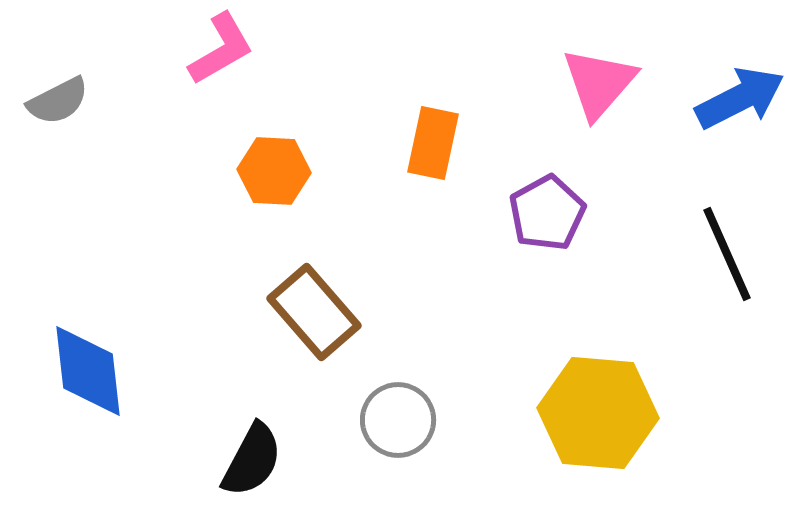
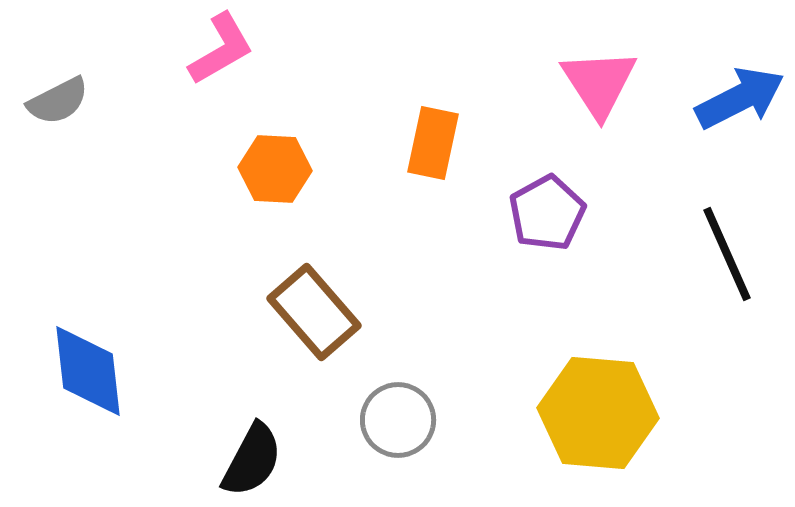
pink triangle: rotated 14 degrees counterclockwise
orange hexagon: moved 1 px right, 2 px up
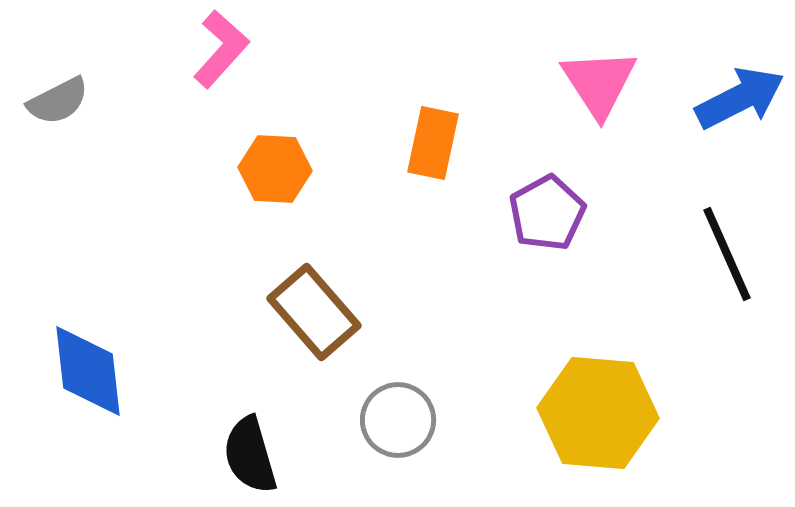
pink L-shape: rotated 18 degrees counterclockwise
black semicircle: moved 2 px left, 5 px up; rotated 136 degrees clockwise
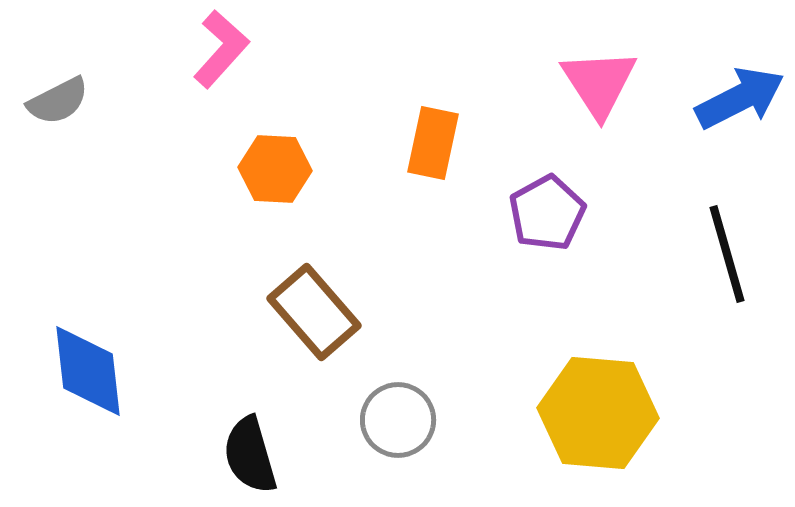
black line: rotated 8 degrees clockwise
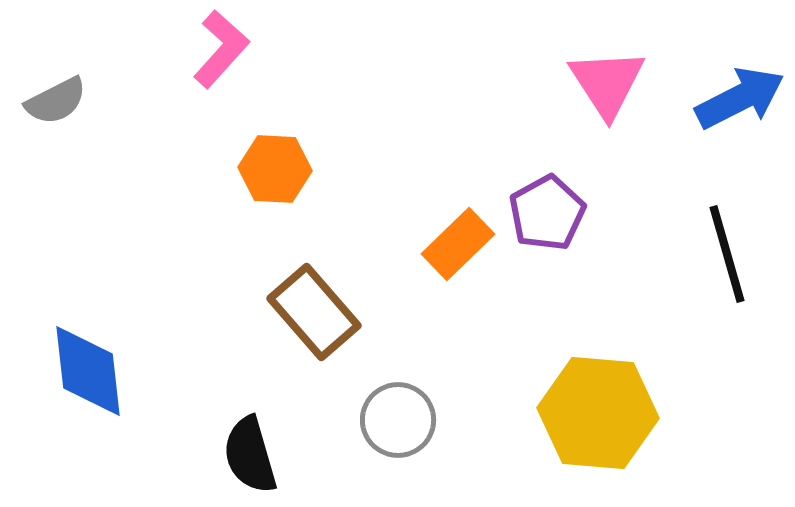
pink triangle: moved 8 px right
gray semicircle: moved 2 px left
orange rectangle: moved 25 px right, 101 px down; rotated 34 degrees clockwise
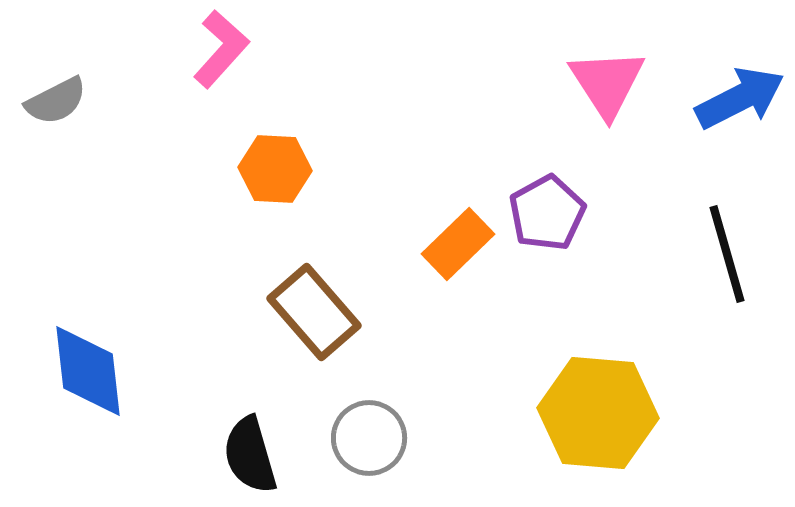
gray circle: moved 29 px left, 18 px down
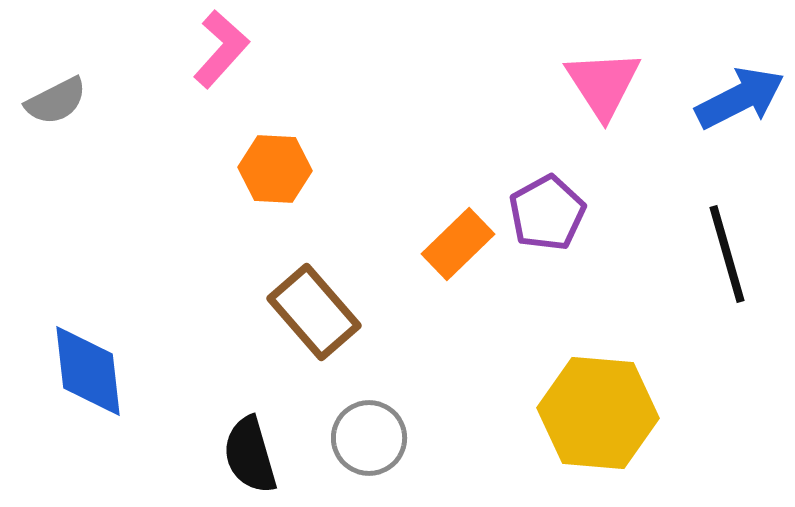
pink triangle: moved 4 px left, 1 px down
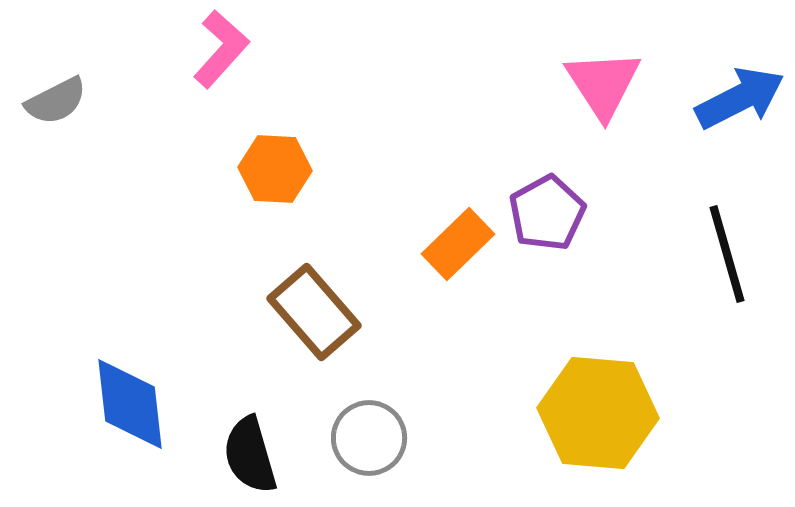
blue diamond: moved 42 px right, 33 px down
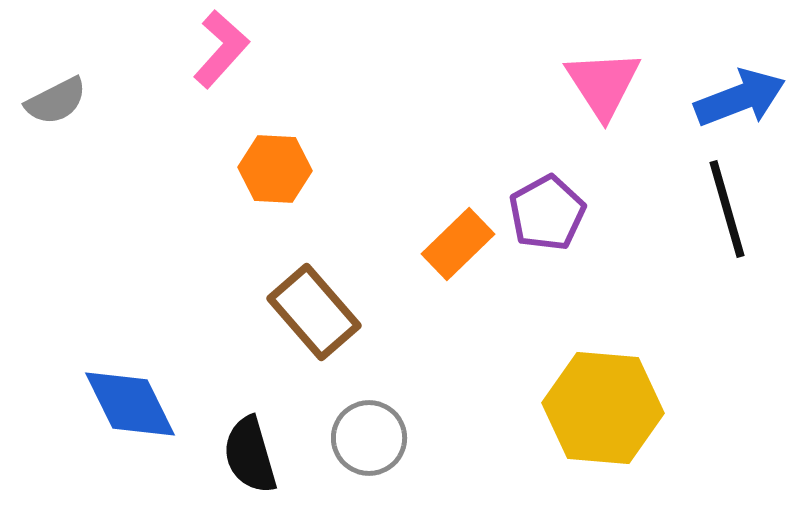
blue arrow: rotated 6 degrees clockwise
black line: moved 45 px up
blue diamond: rotated 20 degrees counterclockwise
yellow hexagon: moved 5 px right, 5 px up
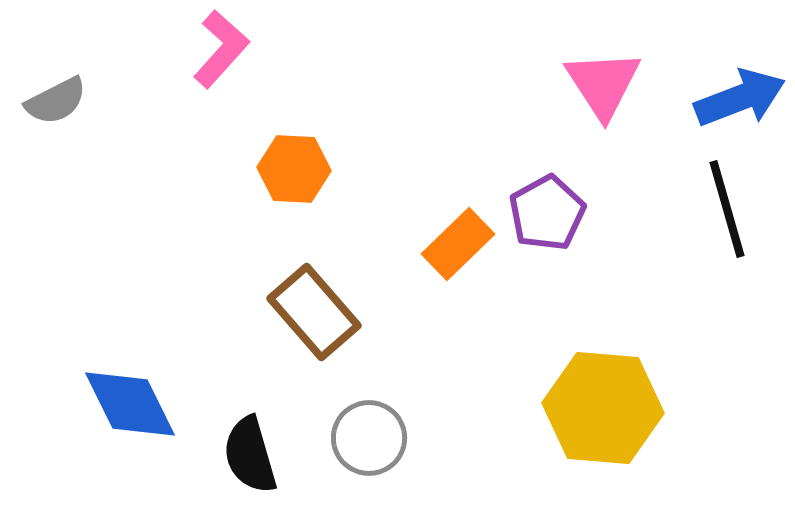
orange hexagon: moved 19 px right
